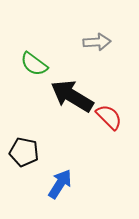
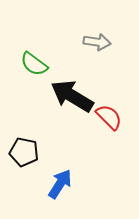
gray arrow: rotated 12 degrees clockwise
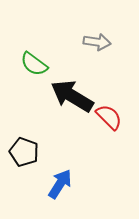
black pentagon: rotated 8 degrees clockwise
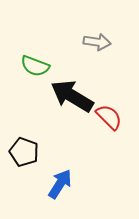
green semicircle: moved 1 px right, 2 px down; rotated 16 degrees counterclockwise
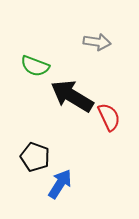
red semicircle: rotated 20 degrees clockwise
black pentagon: moved 11 px right, 5 px down
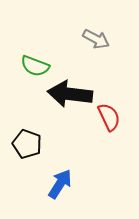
gray arrow: moved 1 px left, 3 px up; rotated 20 degrees clockwise
black arrow: moved 2 px left, 2 px up; rotated 24 degrees counterclockwise
black pentagon: moved 8 px left, 13 px up
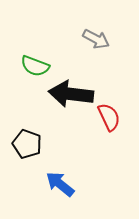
black arrow: moved 1 px right
blue arrow: rotated 84 degrees counterclockwise
